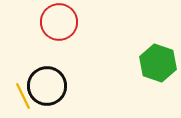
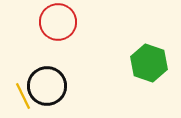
red circle: moved 1 px left
green hexagon: moved 9 px left
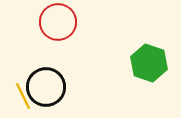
black circle: moved 1 px left, 1 px down
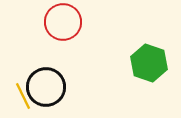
red circle: moved 5 px right
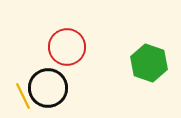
red circle: moved 4 px right, 25 px down
black circle: moved 2 px right, 1 px down
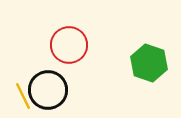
red circle: moved 2 px right, 2 px up
black circle: moved 2 px down
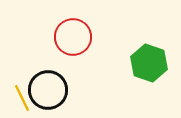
red circle: moved 4 px right, 8 px up
yellow line: moved 1 px left, 2 px down
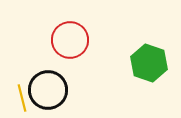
red circle: moved 3 px left, 3 px down
yellow line: rotated 12 degrees clockwise
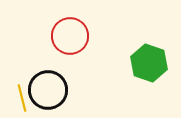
red circle: moved 4 px up
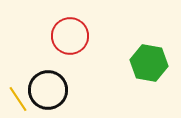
green hexagon: rotated 9 degrees counterclockwise
yellow line: moved 4 px left, 1 px down; rotated 20 degrees counterclockwise
